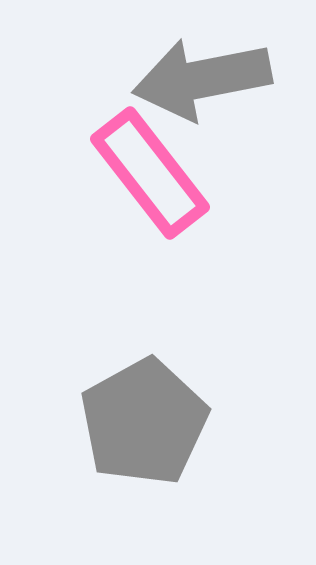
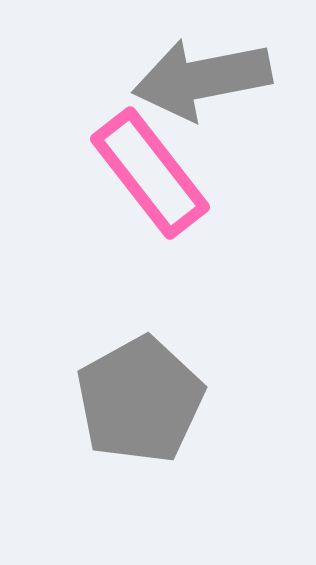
gray pentagon: moved 4 px left, 22 px up
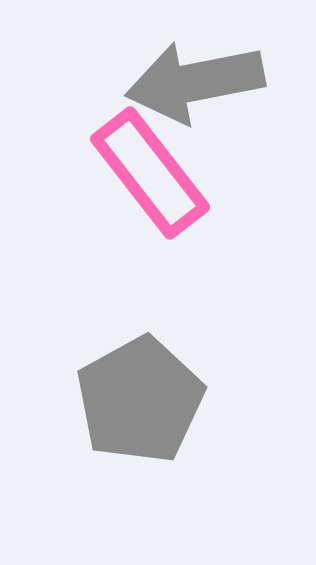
gray arrow: moved 7 px left, 3 px down
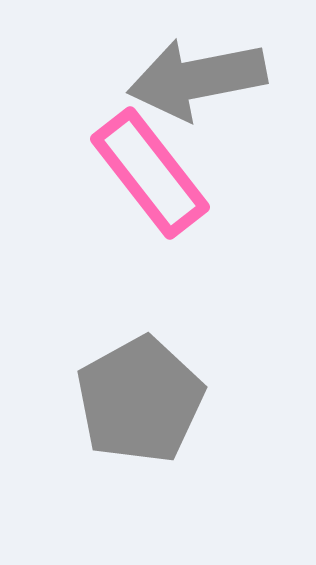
gray arrow: moved 2 px right, 3 px up
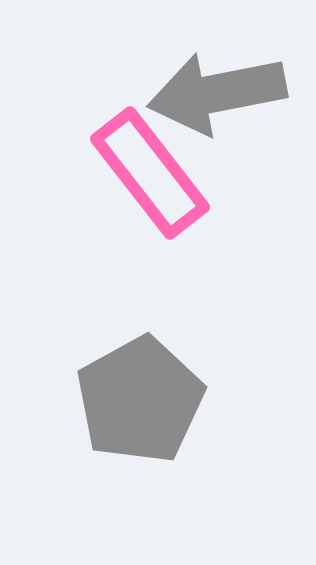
gray arrow: moved 20 px right, 14 px down
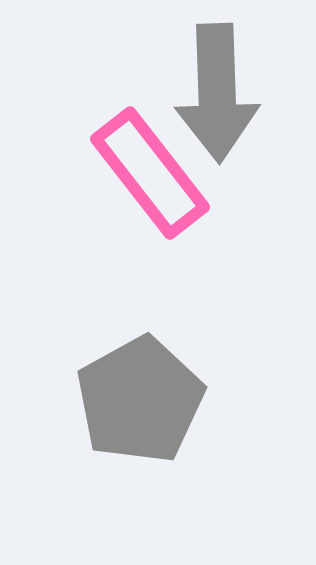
gray arrow: rotated 81 degrees counterclockwise
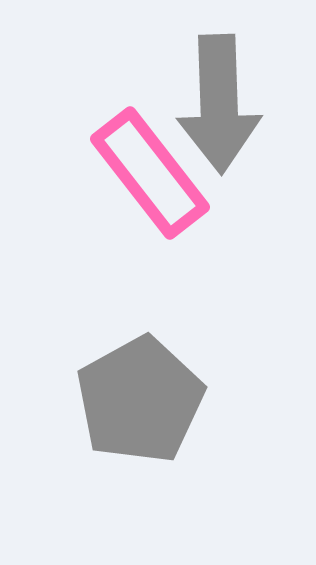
gray arrow: moved 2 px right, 11 px down
